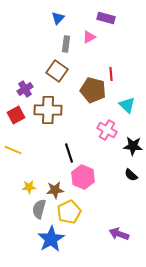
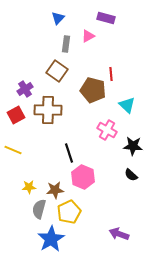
pink triangle: moved 1 px left, 1 px up
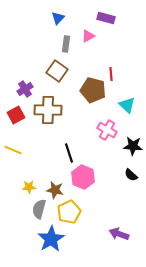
brown star: rotated 18 degrees clockwise
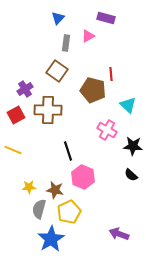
gray rectangle: moved 1 px up
cyan triangle: moved 1 px right
black line: moved 1 px left, 2 px up
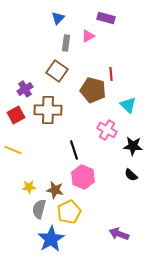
black line: moved 6 px right, 1 px up
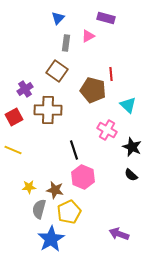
red square: moved 2 px left, 2 px down
black star: moved 1 px left, 1 px down; rotated 18 degrees clockwise
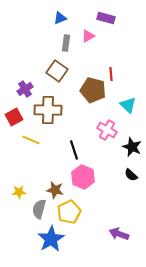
blue triangle: moved 2 px right; rotated 24 degrees clockwise
yellow line: moved 18 px right, 10 px up
yellow star: moved 10 px left, 5 px down
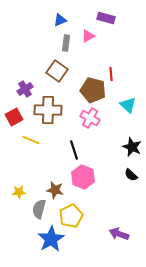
blue triangle: moved 2 px down
pink cross: moved 17 px left, 12 px up
yellow pentagon: moved 2 px right, 4 px down
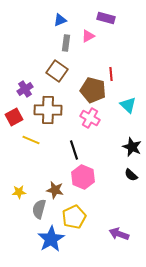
yellow pentagon: moved 3 px right, 1 px down
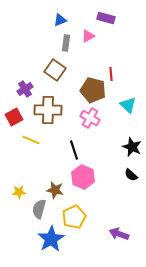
brown square: moved 2 px left, 1 px up
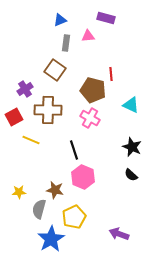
pink triangle: rotated 24 degrees clockwise
cyan triangle: moved 3 px right; rotated 18 degrees counterclockwise
